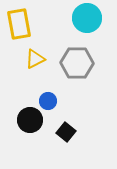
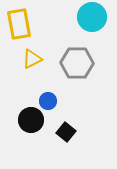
cyan circle: moved 5 px right, 1 px up
yellow triangle: moved 3 px left
black circle: moved 1 px right
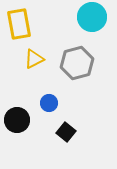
yellow triangle: moved 2 px right
gray hexagon: rotated 16 degrees counterclockwise
blue circle: moved 1 px right, 2 px down
black circle: moved 14 px left
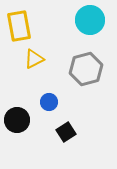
cyan circle: moved 2 px left, 3 px down
yellow rectangle: moved 2 px down
gray hexagon: moved 9 px right, 6 px down
blue circle: moved 1 px up
black square: rotated 18 degrees clockwise
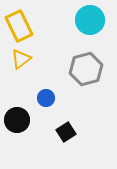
yellow rectangle: rotated 16 degrees counterclockwise
yellow triangle: moved 13 px left; rotated 10 degrees counterclockwise
blue circle: moved 3 px left, 4 px up
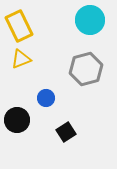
yellow triangle: rotated 15 degrees clockwise
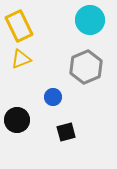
gray hexagon: moved 2 px up; rotated 8 degrees counterclockwise
blue circle: moved 7 px right, 1 px up
black square: rotated 18 degrees clockwise
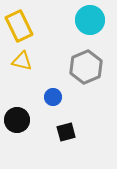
yellow triangle: moved 1 px right, 2 px down; rotated 35 degrees clockwise
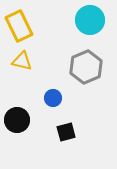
blue circle: moved 1 px down
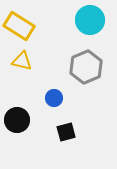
yellow rectangle: rotated 32 degrees counterclockwise
blue circle: moved 1 px right
